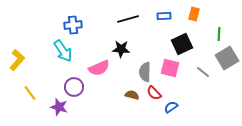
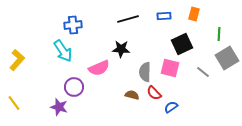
yellow line: moved 16 px left, 10 px down
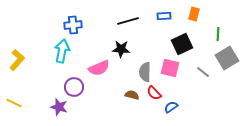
black line: moved 2 px down
green line: moved 1 px left
cyan arrow: moved 1 px left; rotated 135 degrees counterclockwise
yellow line: rotated 28 degrees counterclockwise
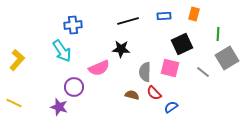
cyan arrow: rotated 135 degrees clockwise
